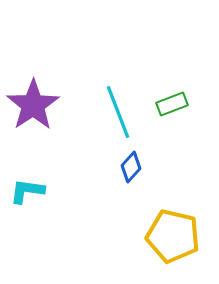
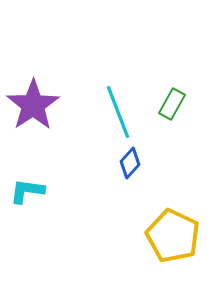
green rectangle: rotated 40 degrees counterclockwise
blue diamond: moved 1 px left, 4 px up
yellow pentagon: rotated 12 degrees clockwise
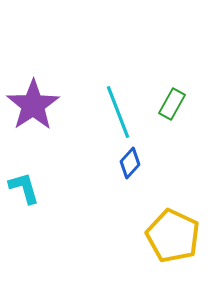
cyan L-shape: moved 3 px left, 3 px up; rotated 66 degrees clockwise
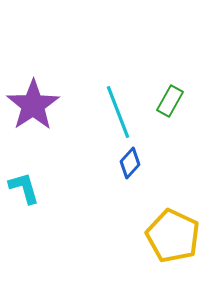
green rectangle: moved 2 px left, 3 px up
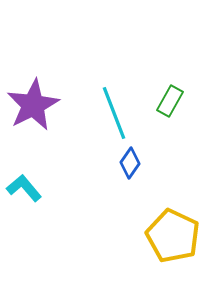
purple star: rotated 6 degrees clockwise
cyan line: moved 4 px left, 1 px down
blue diamond: rotated 8 degrees counterclockwise
cyan L-shape: rotated 24 degrees counterclockwise
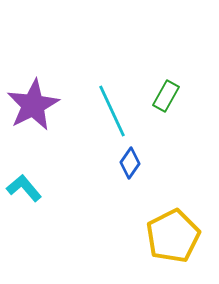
green rectangle: moved 4 px left, 5 px up
cyan line: moved 2 px left, 2 px up; rotated 4 degrees counterclockwise
yellow pentagon: rotated 20 degrees clockwise
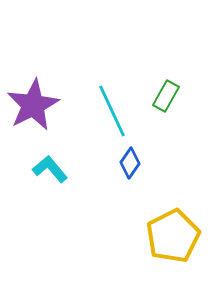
cyan L-shape: moved 26 px right, 19 px up
